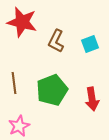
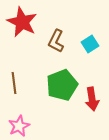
red star: rotated 12 degrees clockwise
cyan square: rotated 12 degrees counterclockwise
green pentagon: moved 10 px right, 5 px up
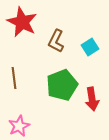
cyan square: moved 3 px down
brown line: moved 5 px up
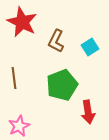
red arrow: moved 4 px left, 13 px down
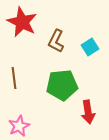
green pentagon: rotated 16 degrees clockwise
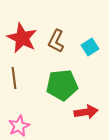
red star: moved 16 px down
red arrow: moved 2 px left; rotated 90 degrees counterclockwise
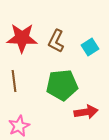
red star: rotated 24 degrees counterclockwise
brown line: moved 3 px down
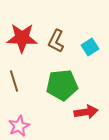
brown line: rotated 10 degrees counterclockwise
